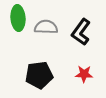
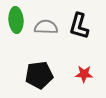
green ellipse: moved 2 px left, 2 px down
black L-shape: moved 2 px left, 6 px up; rotated 20 degrees counterclockwise
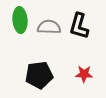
green ellipse: moved 4 px right
gray semicircle: moved 3 px right
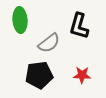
gray semicircle: moved 16 px down; rotated 140 degrees clockwise
red star: moved 2 px left, 1 px down
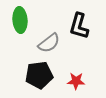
red star: moved 6 px left, 6 px down
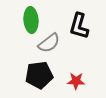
green ellipse: moved 11 px right
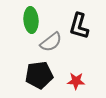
gray semicircle: moved 2 px right, 1 px up
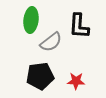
green ellipse: rotated 10 degrees clockwise
black L-shape: rotated 12 degrees counterclockwise
black pentagon: moved 1 px right, 1 px down
